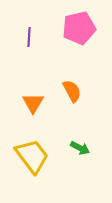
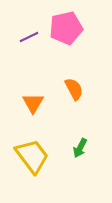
pink pentagon: moved 13 px left
purple line: rotated 60 degrees clockwise
orange semicircle: moved 2 px right, 2 px up
green arrow: rotated 90 degrees clockwise
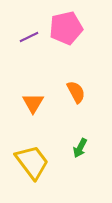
orange semicircle: moved 2 px right, 3 px down
yellow trapezoid: moved 6 px down
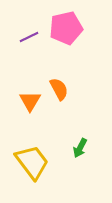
orange semicircle: moved 17 px left, 3 px up
orange triangle: moved 3 px left, 2 px up
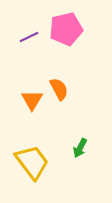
pink pentagon: moved 1 px down
orange triangle: moved 2 px right, 1 px up
